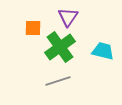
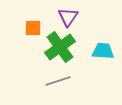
cyan trapezoid: rotated 10 degrees counterclockwise
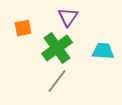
orange square: moved 10 px left; rotated 12 degrees counterclockwise
green cross: moved 3 px left, 1 px down
gray line: moved 1 px left; rotated 35 degrees counterclockwise
